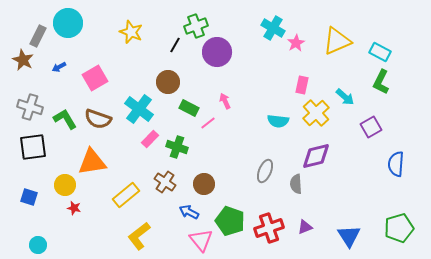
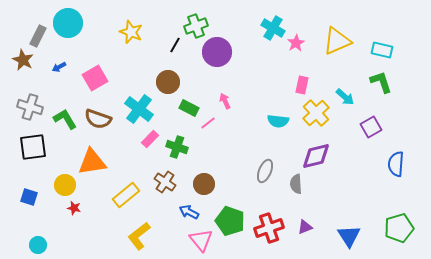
cyan rectangle at (380, 52): moved 2 px right, 2 px up; rotated 15 degrees counterclockwise
green L-shape at (381, 82): rotated 135 degrees clockwise
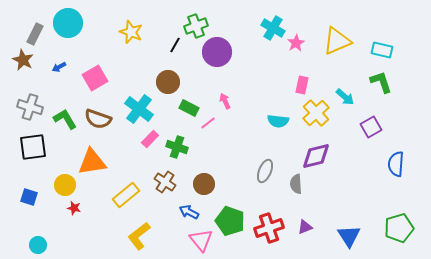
gray rectangle at (38, 36): moved 3 px left, 2 px up
